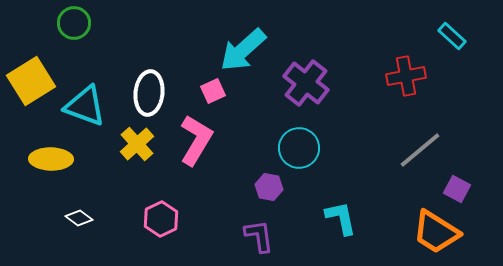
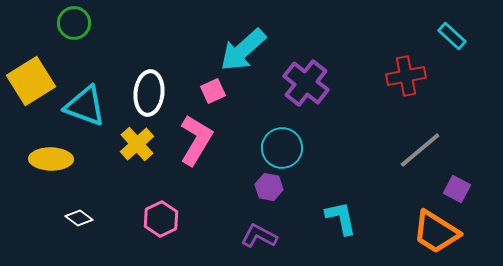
cyan circle: moved 17 px left
purple L-shape: rotated 54 degrees counterclockwise
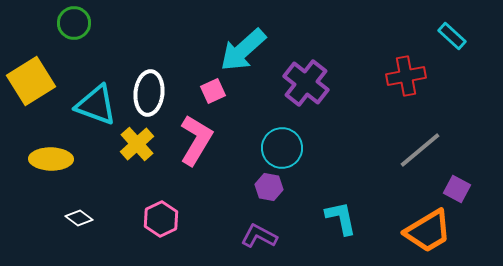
cyan triangle: moved 11 px right, 1 px up
orange trapezoid: moved 8 px left, 1 px up; rotated 63 degrees counterclockwise
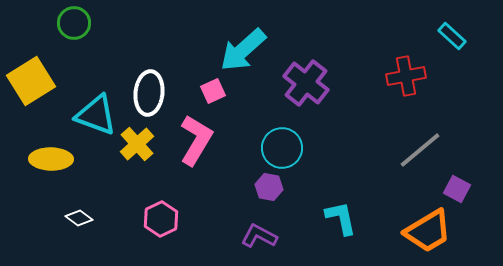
cyan triangle: moved 10 px down
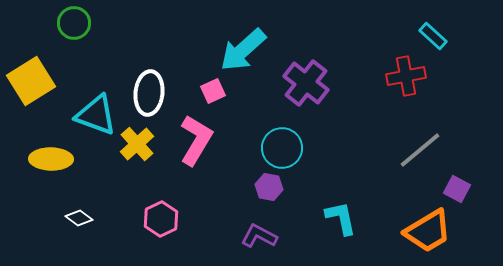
cyan rectangle: moved 19 px left
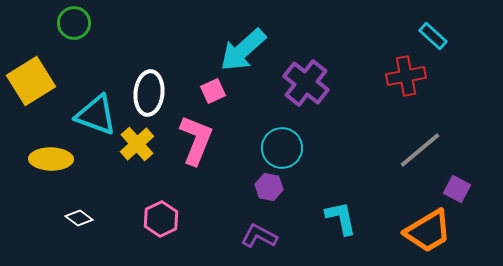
pink L-shape: rotated 9 degrees counterclockwise
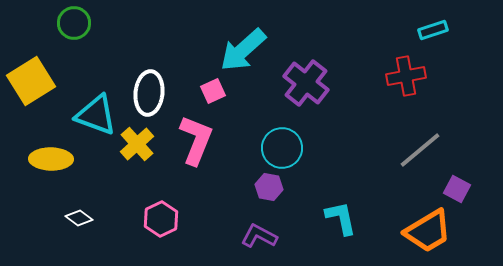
cyan rectangle: moved 6 px up; rotated 60 degrees counterclockwise
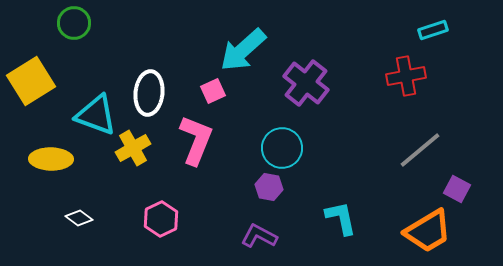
yellow cross: moved 4 px left, 4 px down; rotated 12 degrees clockwise
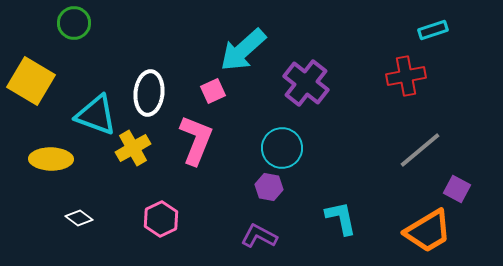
yellow square: rotated 27 degrees counterclockwise
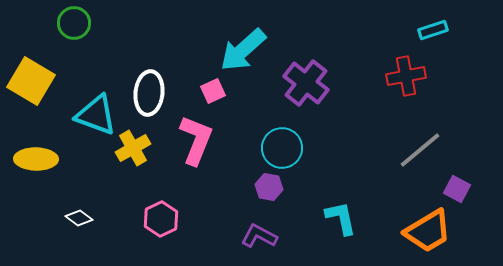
yellow ellipse: moved 15 px left
